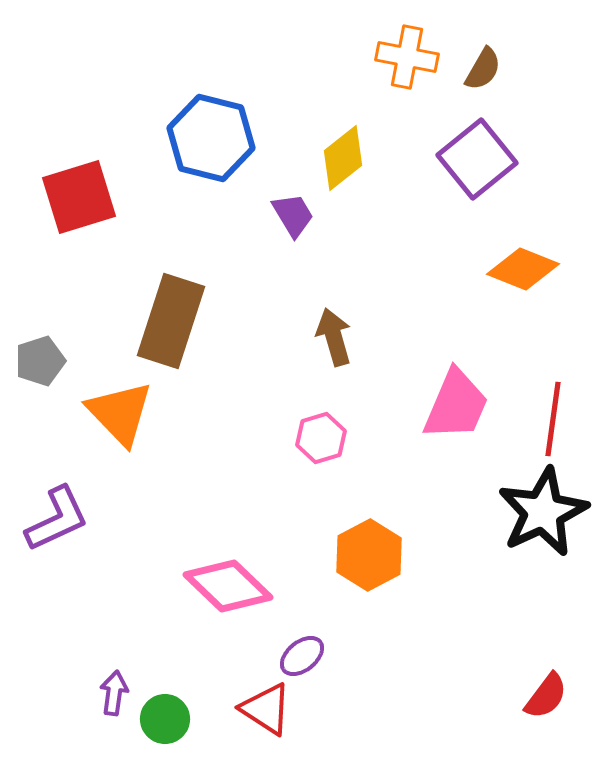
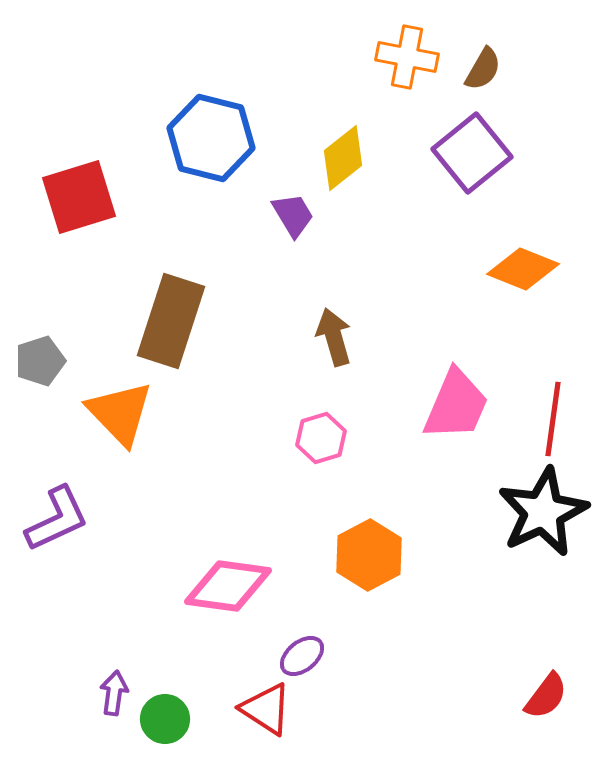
purple square: moved 5 px left, 6 px up
pink diamond: rotated 36 degrees counterclockwise
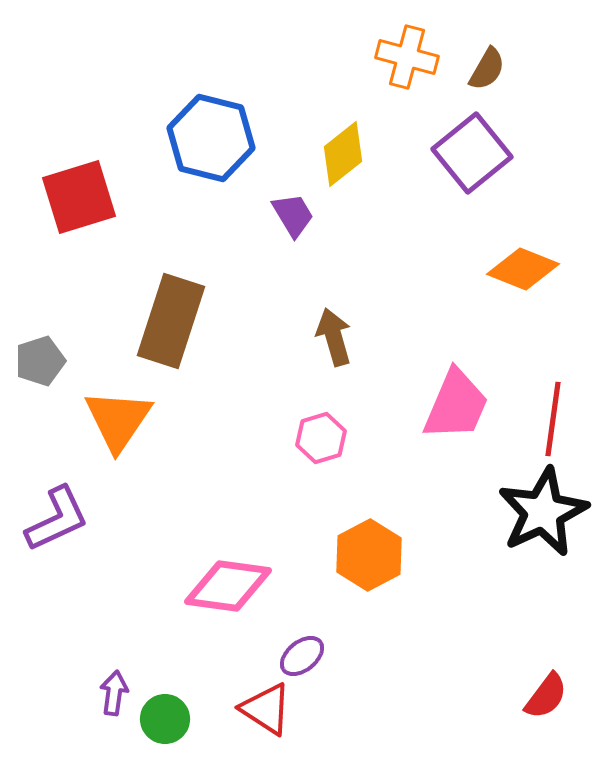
orange cross: rotated 4 degrees clockwise
brown semicircle: moved 4 px right
yellow diamond: moved 4 px up
orange triangle: moved 2 px left, 7 px down; rotated 18 degrees clockwise
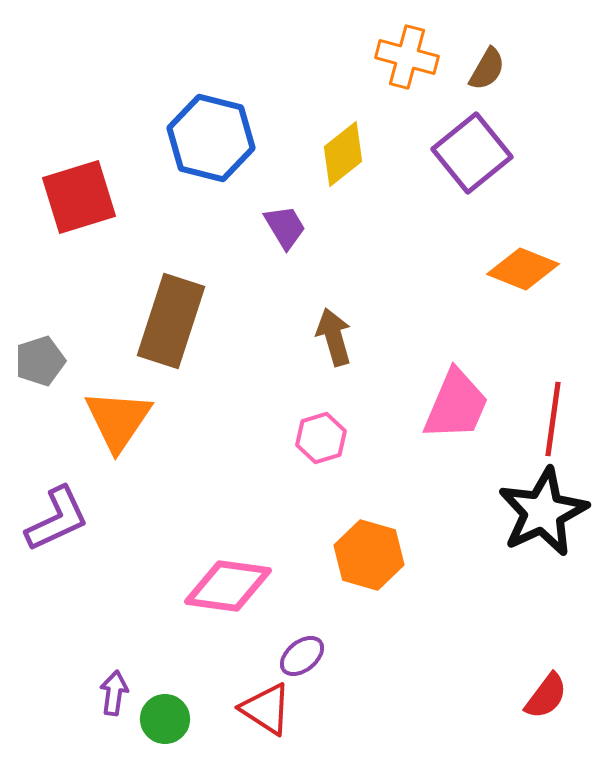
purple trapezoid: moved 8 px left, 12 px down
orange hexagon: rotated 16 degrees counterclockwise
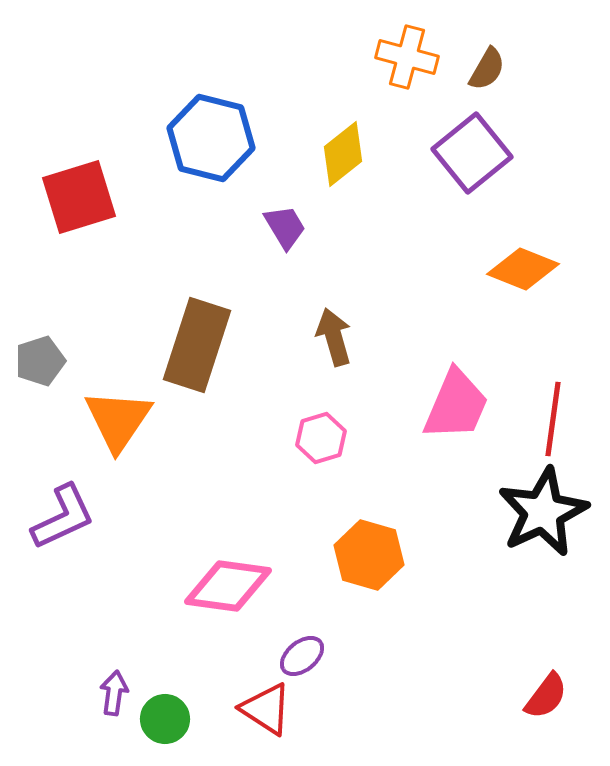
brown rectangle: moved 26 px right, 24 px down
purple L-shape: moved 6 px right, 2 px up
